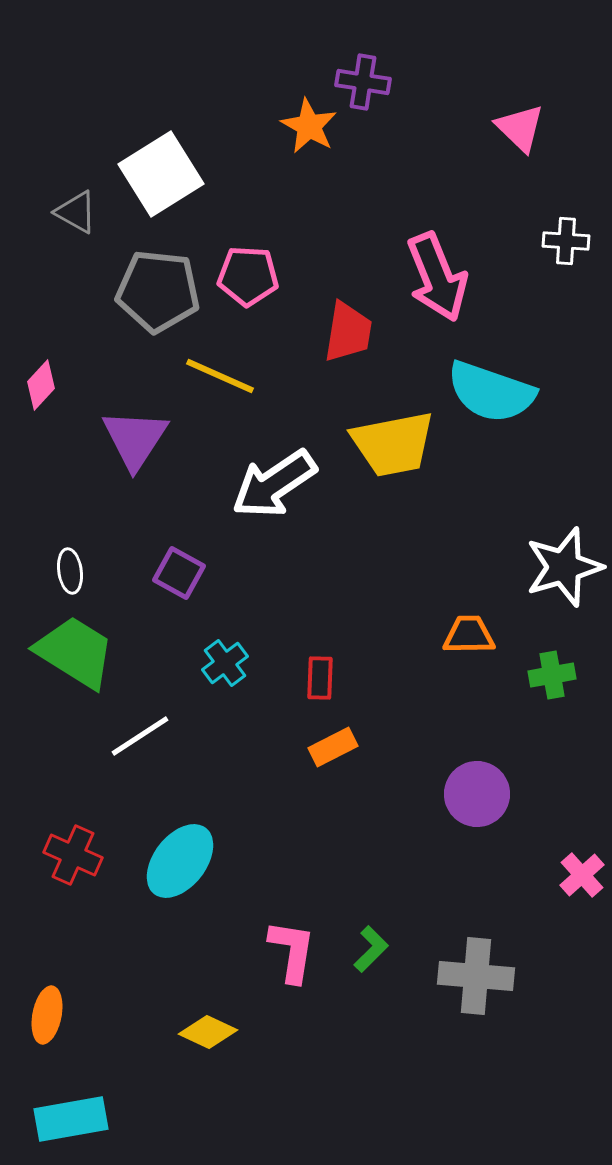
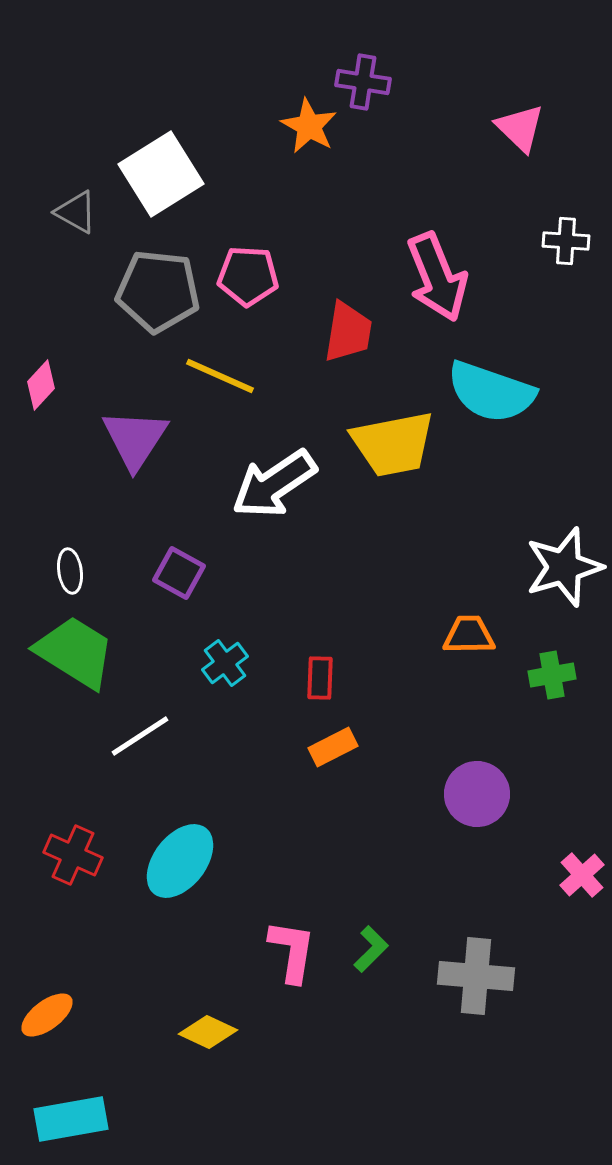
orange ellipse: rotated 42 degrees clockwise
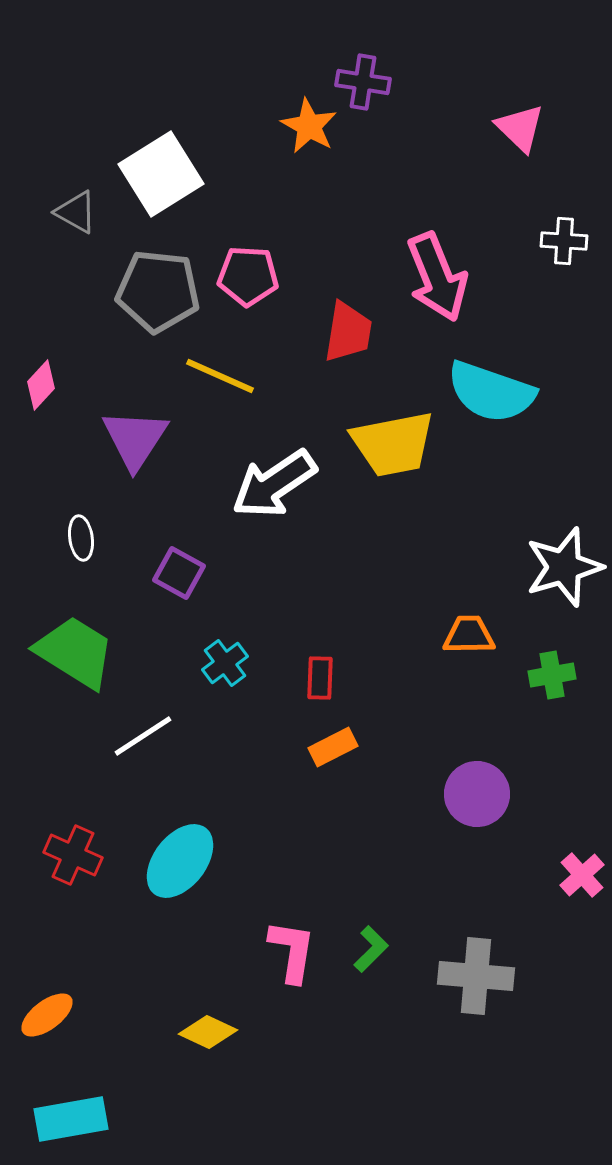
white cross: moved 2 px left
white ellipse: moved 11 px right, 33 px up
white line: moved 3 px right
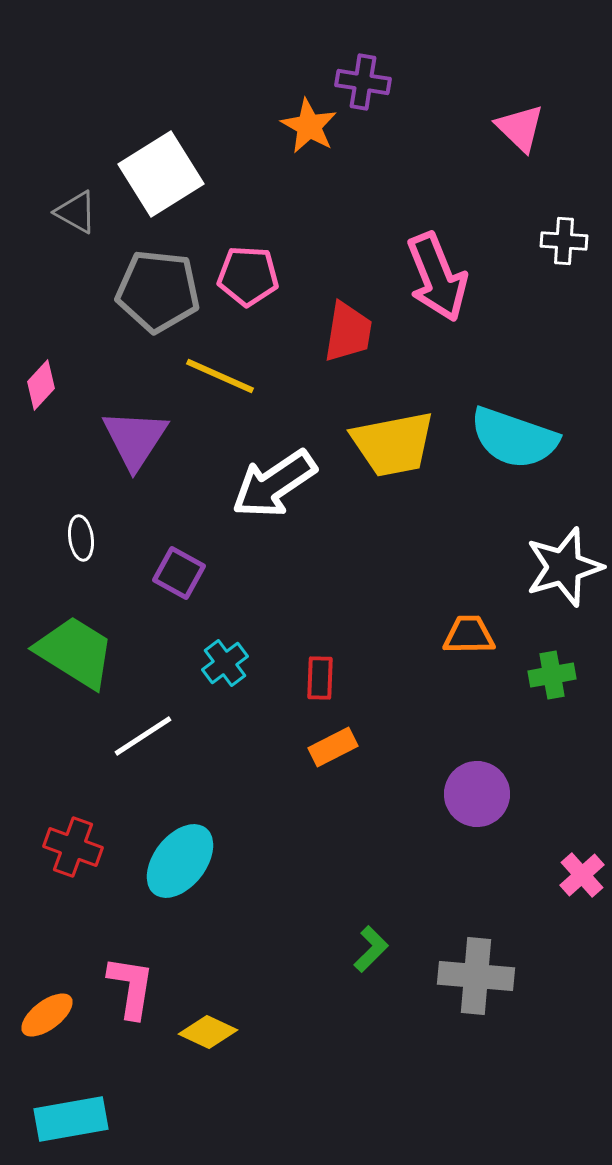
cyan semicircle: moved 23 px right, 46 px down
red cross: moved 8 px up; rotated 4 degrees counterclockwise
pink L-shape: moved 161 px left, 36 px down
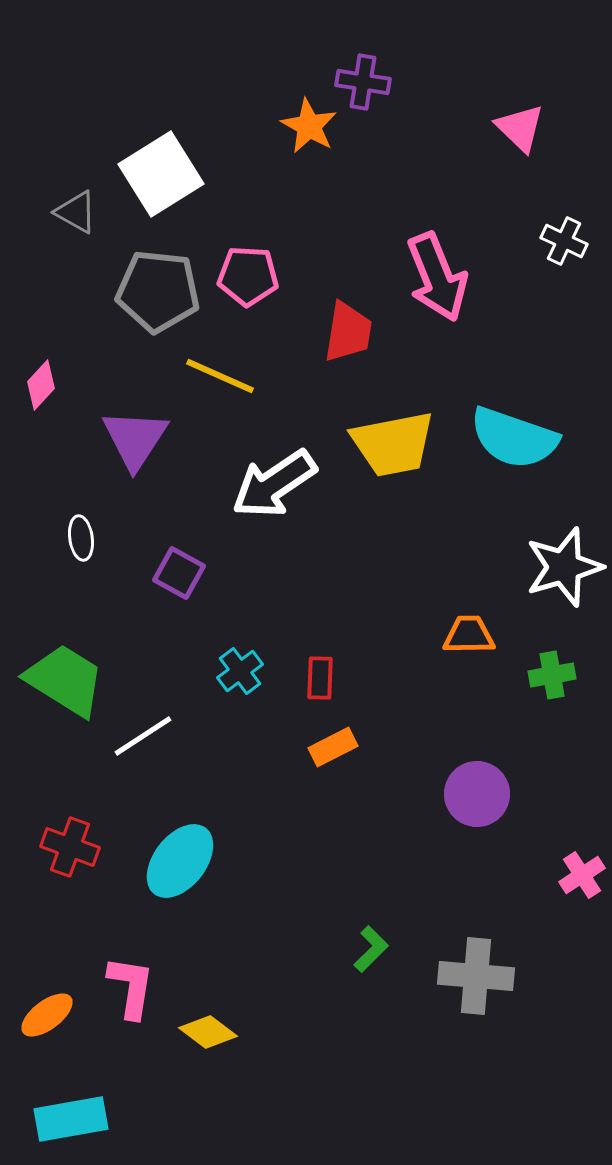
white cross: rotated 21 degrees clockwise
green trapezoid: moved 10 px left, 28 px down
cyan cross: moved 15 px right, 8 px down
red cross: moved 3 px left
pink cross: rotated 9 degrees clockwise
yellow diamond: rotated 12 degrees clockwise
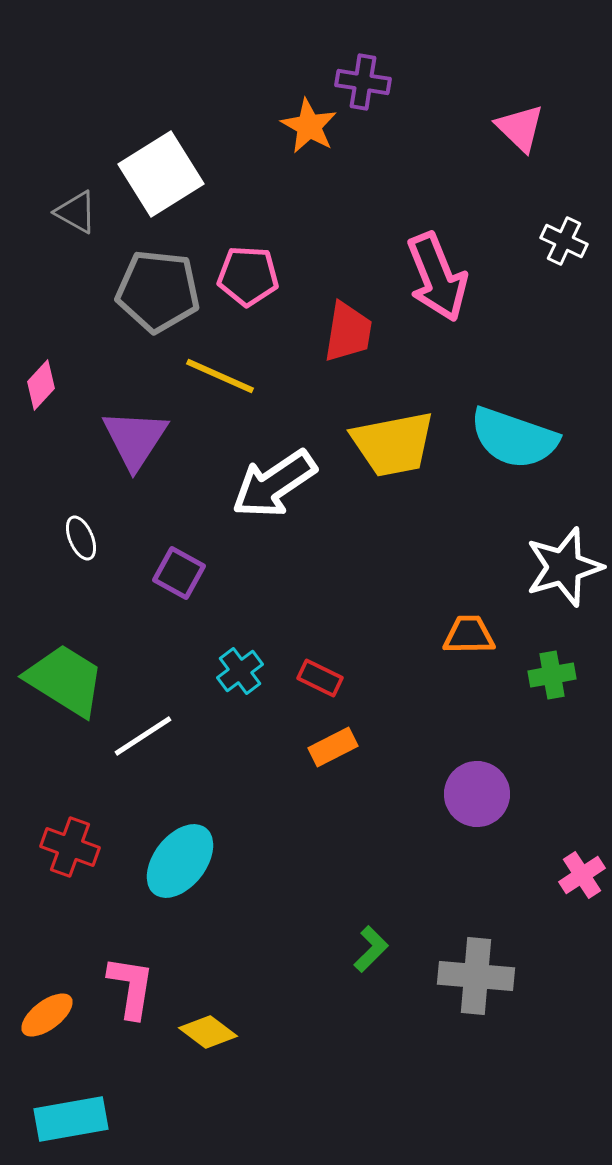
white ellipse: rotated 15 degrees counterclockwise
red rectangle: rotated 66 degrees counterclockwise
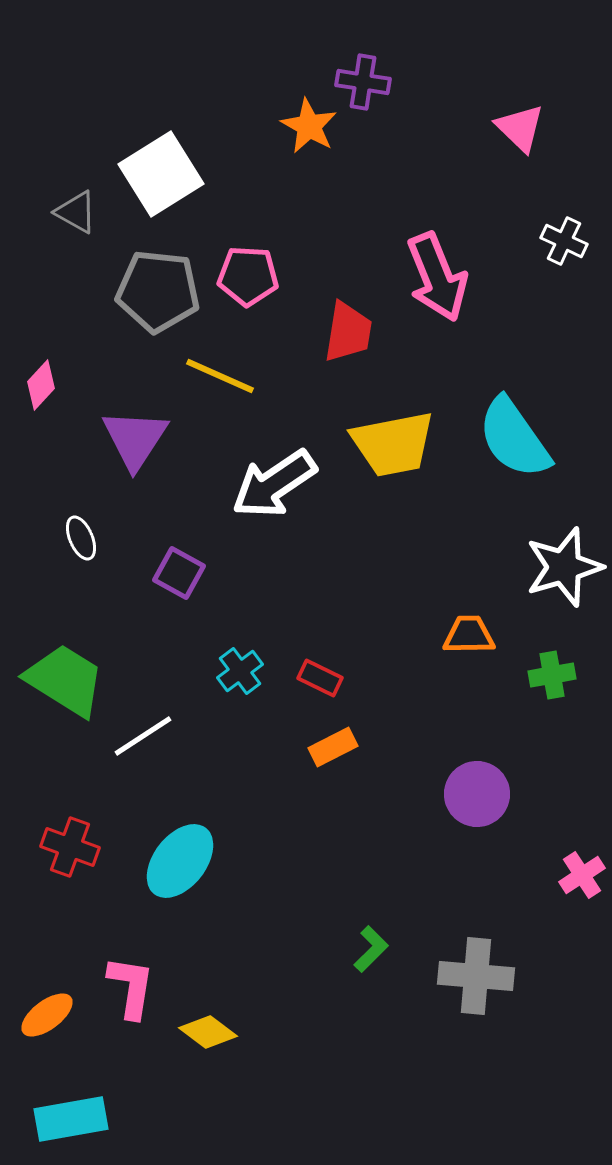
cyan semicircle: rotated 36 degrees clockwise
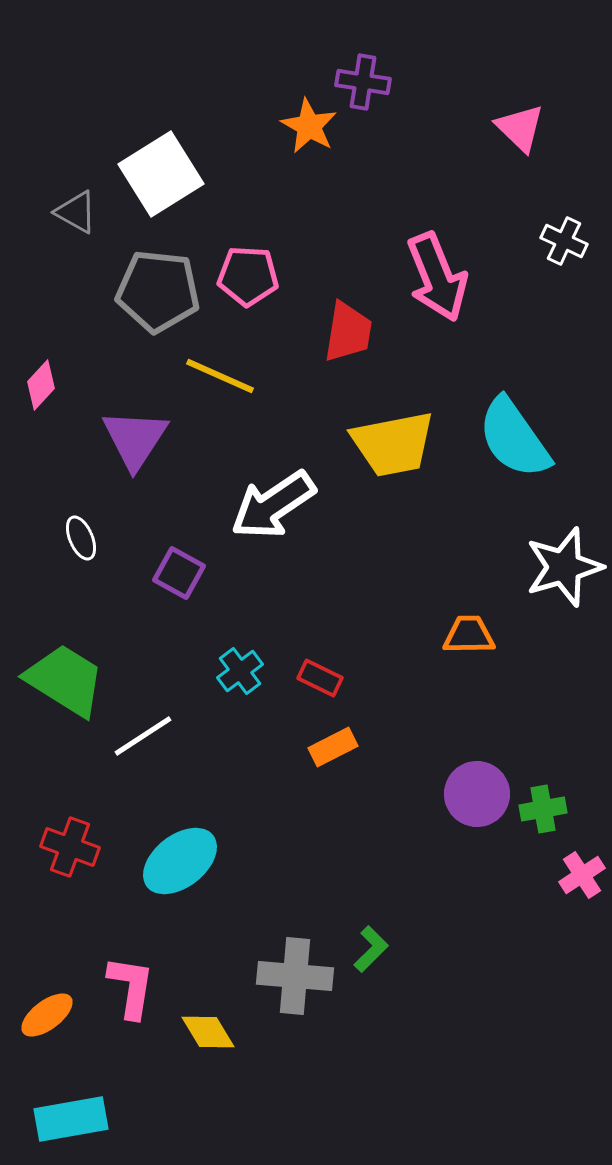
white arrow: moved 1 px left, 21 px down
green cross: moved 9 px left, 134 px down
cyan ellipse: rotated 14 degrees clockwise
gray cross: moved 181 px left
yellow diamond: rotated 22 degrees clockwise
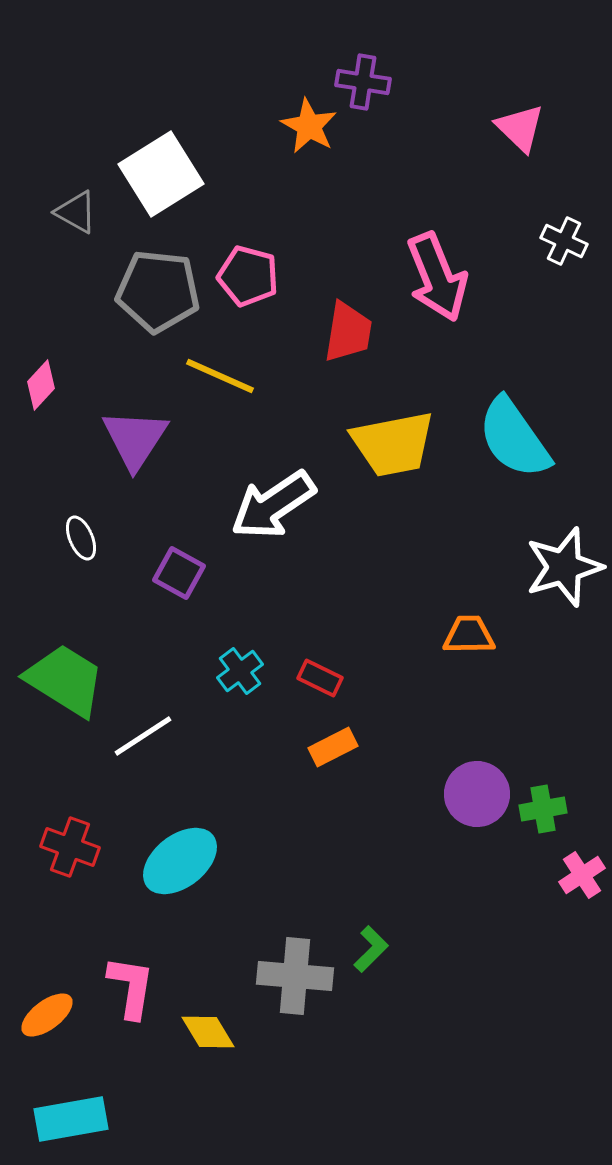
pink pentagon: rotated 12 degrees clockwise
